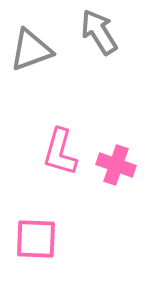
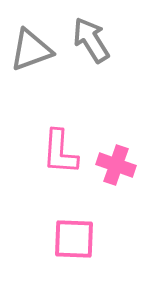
gray arrow: moved 8 px left, 8 px down
pink L-shape: rotated 12 degrees counterclockwise
pink square: moved 38 px right
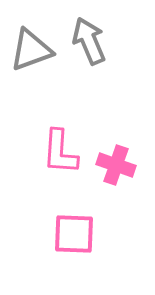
gray arrow: moved 2 px left, 1 px down; rotated 9 degrees clockwise
pink square: moved 5 px up
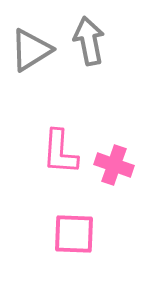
gray arrow: rotated 12 degrees clockwise
gray triangle: rotated 12 degrees counterclockwise
pink cross: moved 2 px left
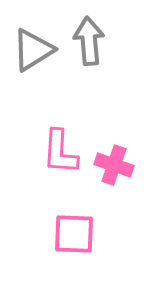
gray arrow: rotated 6 degrees clockwise
gray triangle: moved 2 px right
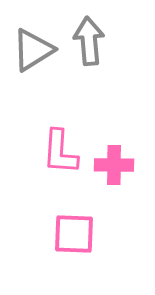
pink cross: rotated 18 degrees counterclockwise
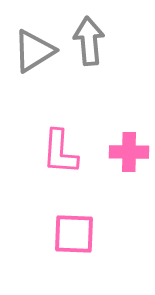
gray triangle: moved 1 px right, 1 px down
pink cross: moved 15 px right, 13 px up
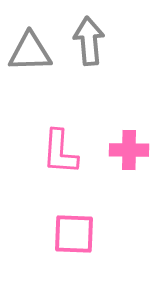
gray triangle: moved 4 px left, 1 px down; rotated 30 degrees clockwise
pink cross: moved 2 px up
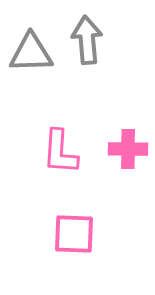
gray arrow: moved 2 px left, 1 px up
gray triangle: moved 1 px right, 1 px down
pink cross: moved 1 px left, 1 px up
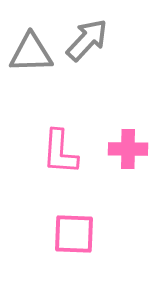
gray arrow: rotated 48 degrees clockwise
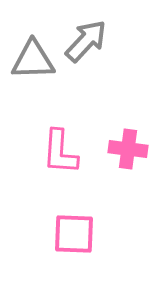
gray arrow: moved 1 px left, 1 px down
gray triangle: moved 2 px right, 7 px down
pink cross: rotated 6 degrees clockwise
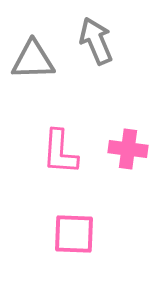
gray arrow: moved 10 px right; rotated 66 degrees counterclockwise
